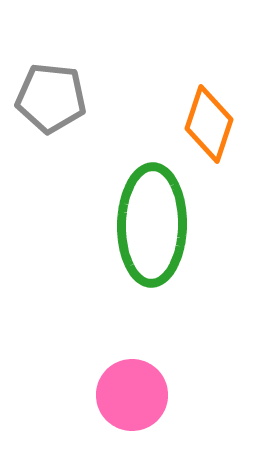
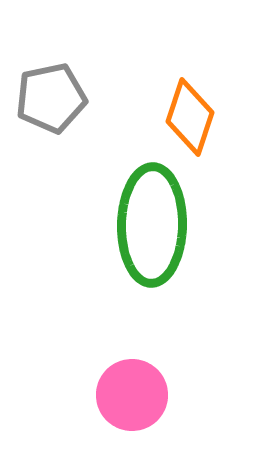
gray pentagon: rotated 18 degrees counterclockwise
orange diamond: moved 19 px left, 7 px up
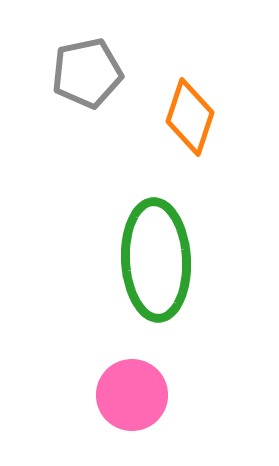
gray pentagon: moved 36 px right, 25 px up
green ellipse: moved 4 px right, 35 px down; rotated 4 degrees counterclockwise
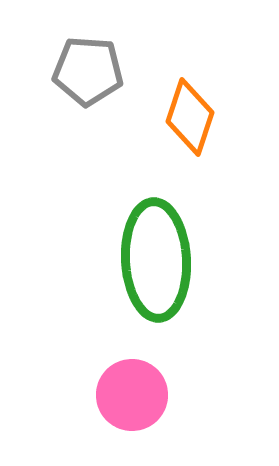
gray pentagon: moved 1 px right, 2 px up; rotated 16 degrees clockwise
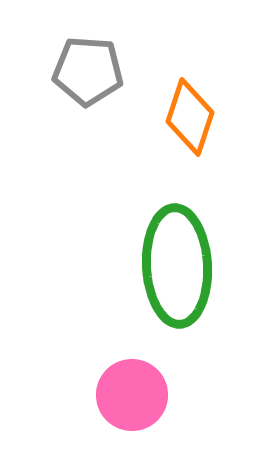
green ellipse: moved 21 px right, 6 px down
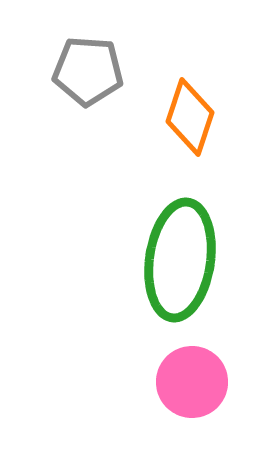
green ellipse: moved 3 px right, 6 px up; rotated 11 degrees clockwise
pink circle: moved 60 px right, 13 px up
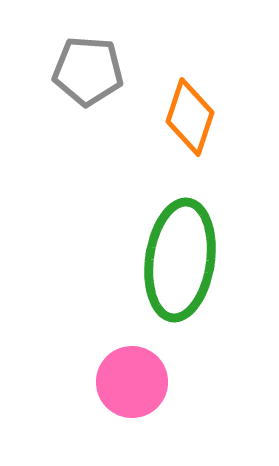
pink circle: moved 60 px left
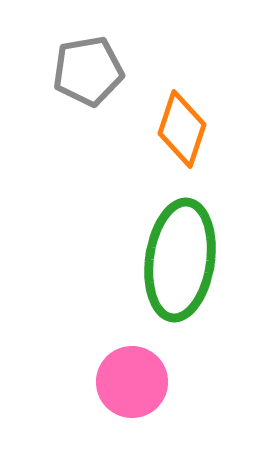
gray pentagon: rotated 14 degrees counterclockwise
orange diamond: moved 8 px left, 12 px down
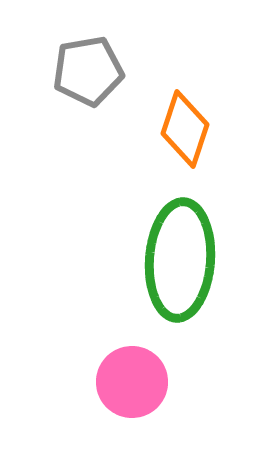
orange diamond: moved 3 px right
green ellipse: rotated 4 degrees counterclockwise
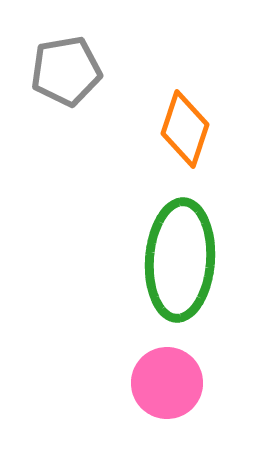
gray pentagon: moved 22 px left
pink circle: moved 35 px right, 1 px down
